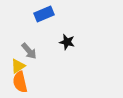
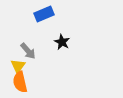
black star: moved 5 px left; rotated 14 degrees clockwise
gray arrow: moved 1 px left
yellow triangle: rotated 21 degrees counterclockwise
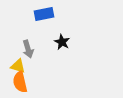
blue rectangle: rotated 12 degrees clockwise
gray arrow: moved 2 px up; rotated 24 degrees clockwise
yellow triangle: rotated 49 degrees counterclockwise
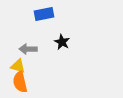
gray arrow: rotated 108 degrees clockwise
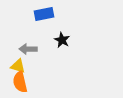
black star: moved 2 px up
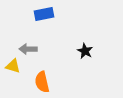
black star: moved 23 px right, 11 px down
yellow triangle: moved 5 px left
orange semicircle: moved 22 px right
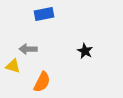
orange semicircle: rotated 140 degrees counterclockwise
